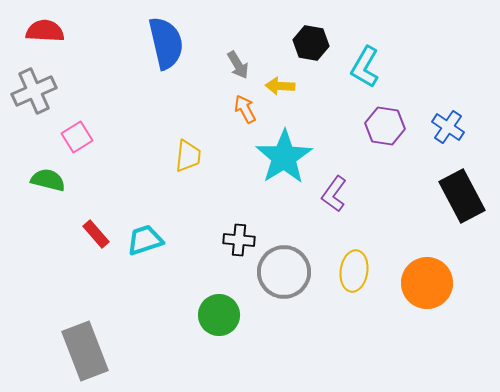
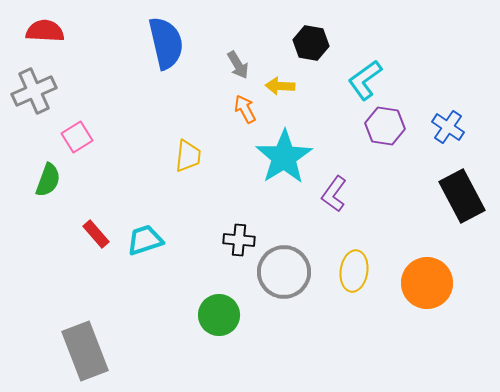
cyan L-shape: moved 13 px down; rotated 24 degrees clockwise
green semicircle: rotated 96 degrees clockwise
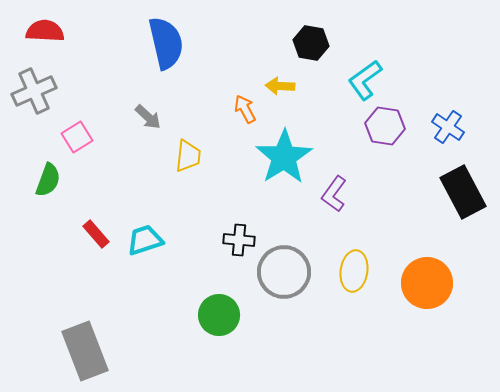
gray arrow: moved 90 px left, 52 px down; rotated 16 degrees counterclockwise
black rectangle: moved 1 px right, 4 px up
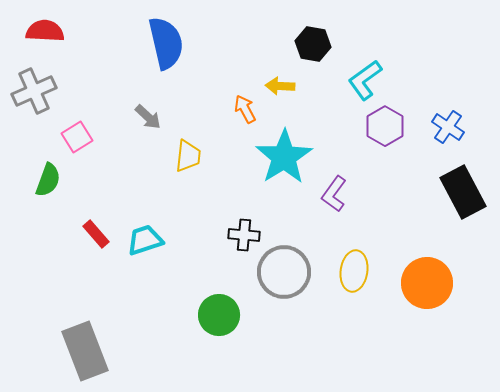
black hexagon: moved 2 px right, 1 px down
purple hexagon: rotated 21 degrees clockwise
black cross: moved 5 px right, 5 px up
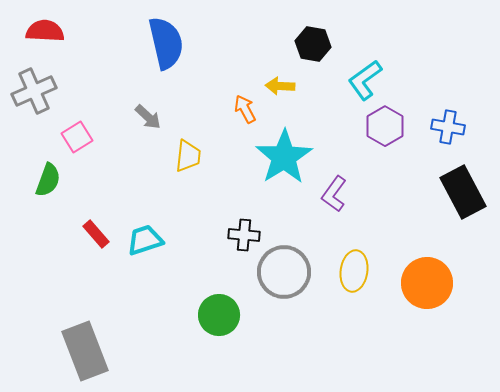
blue cross: rotated 24 degrees counterclockwise
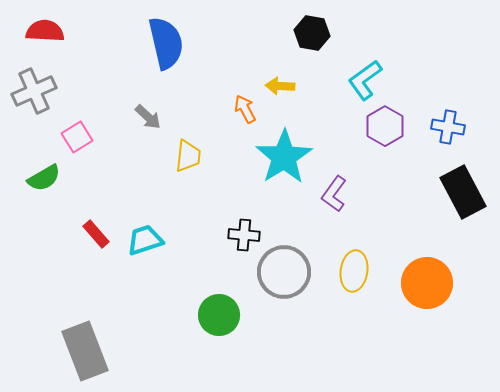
black hexagon: moved 1 px left, 11 px up
green semicircle: moved 4 px left, 2 px up; rotated 40 degrees clockwise
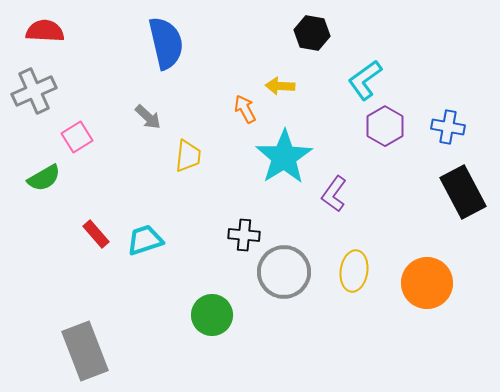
green circle: moved 7 px left
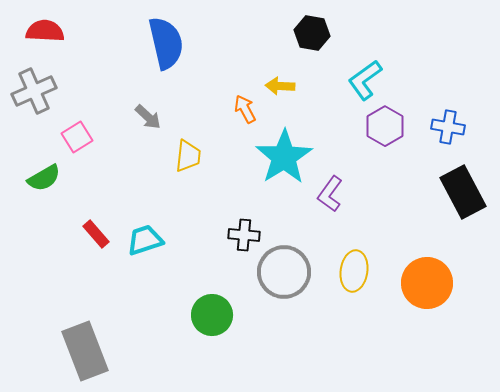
purple L-shape: moved 4 px left
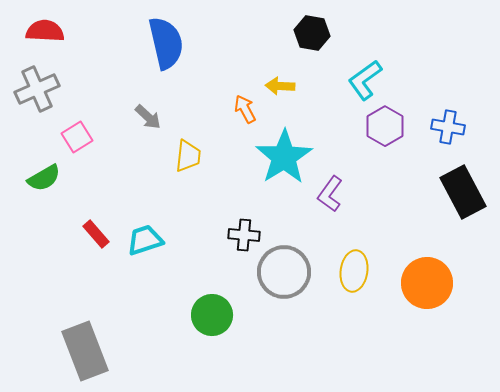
gray cross: moved 3 px right, 2 px up
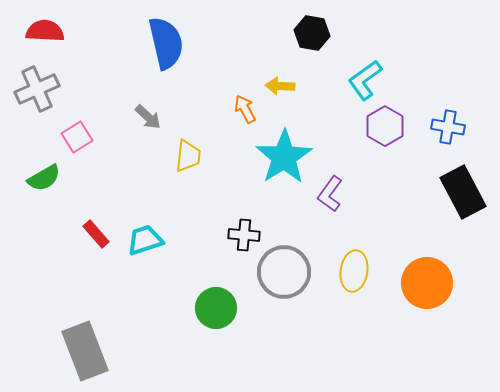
green circle: moved 4 px right, 7 px up
